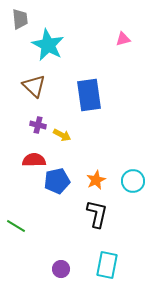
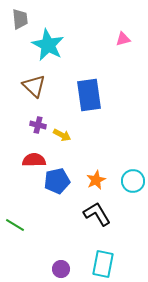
black L-shape: rotated 44 degrees counterclockwise
green line: moved 1 px left, 1 px up
cyan rectangle: moved 4 px left, 1 px up
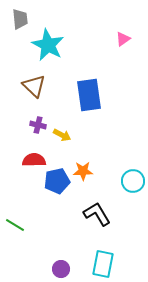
pink triangle: rotated 21 degrees counterclockwise
orange star: moved 13 px left, 9 px up; rotated 24 degrees clockwise
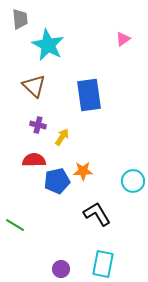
yellow arrow: moved 2 px down; rotated 84 degrees counterclockwise
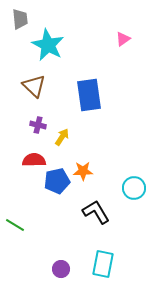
cyan circle: moved 1 px right, 7 px down
black L-shape: moved 1 px left, 2 px up
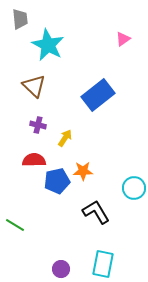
blue rectangle: moved 9 px right; rotated 60 degrees clockwise
yellow arrow: moved 3 px right, 1 px down
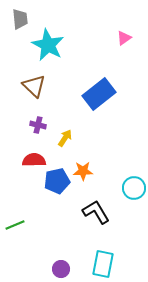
pink triangle: moved 1 px right, 1 px up
blue rectangle: moved 1 px right, 1 px up
green line: rotated 54 degrees counterclockwise
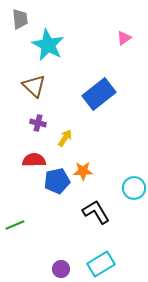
purple cross: moved 2 px up
cyan rectangle: moved 2 px left; rotated 48 degrees clockwise
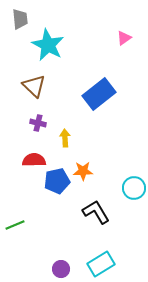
yellow arrow: rotated 36 degrees counterclockwise
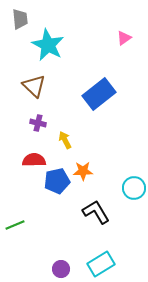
yellow arrow: moved 2 px down; rotated 24 degrees counterclockwise
